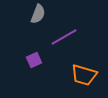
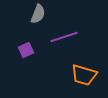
purple line: rotated 12 degrees clockwise
purple square: moved 8 px left, 10 px up
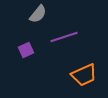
gray semicircle: rotated 18 degrees clockwise
orange trapezoid: rotated 40 degrees counterclockwise
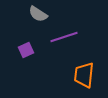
gray semicircle: rotated 84 degrees clockwise
orange trapezoid: rotated 120 degrees clockwise
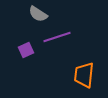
purple line: moved 7 px left
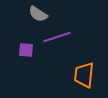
purple square: rotated 28 degrees clockwise
